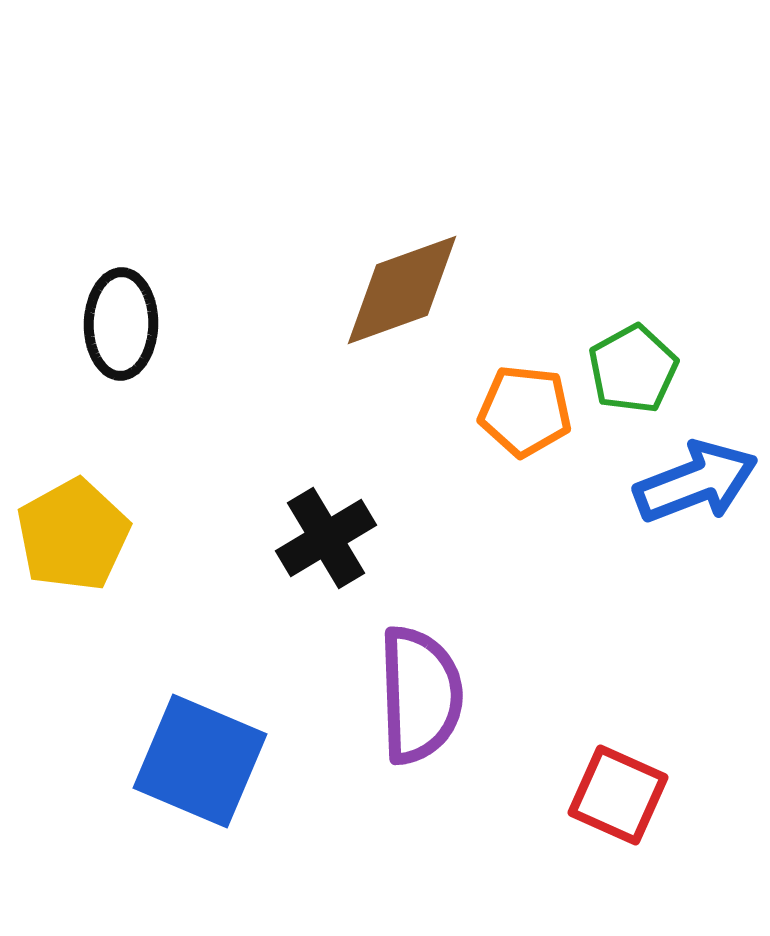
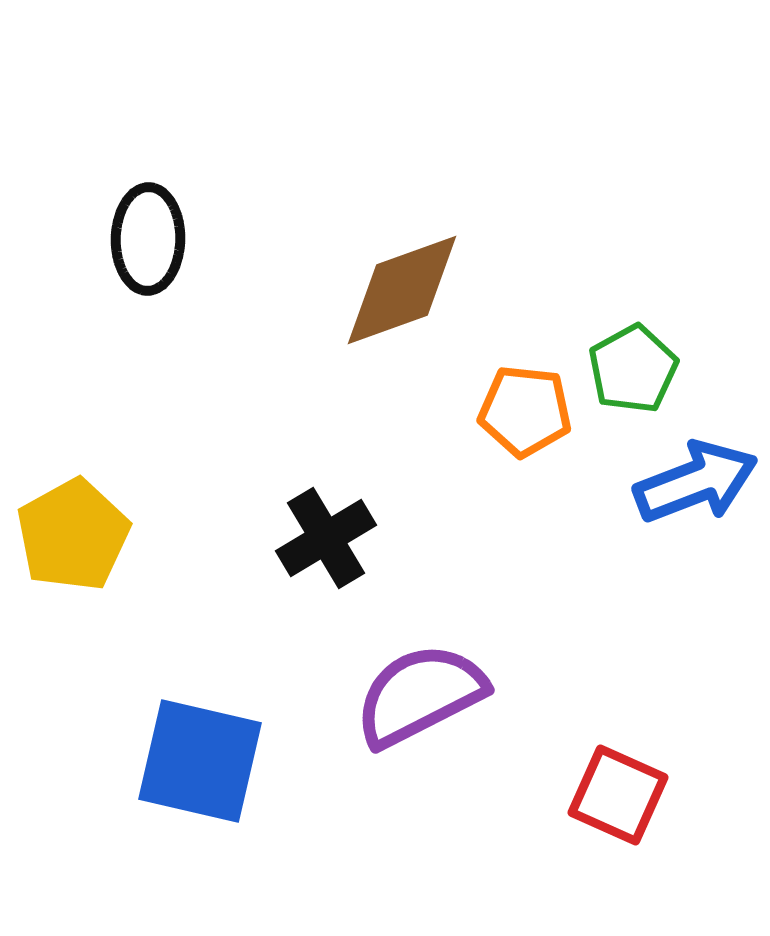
black ellipse: moved 27 px right, 85 px up
purple semicircle: rotated 115 degrees counterclockwise
blue square: rotated 10 degrees counterclockwise
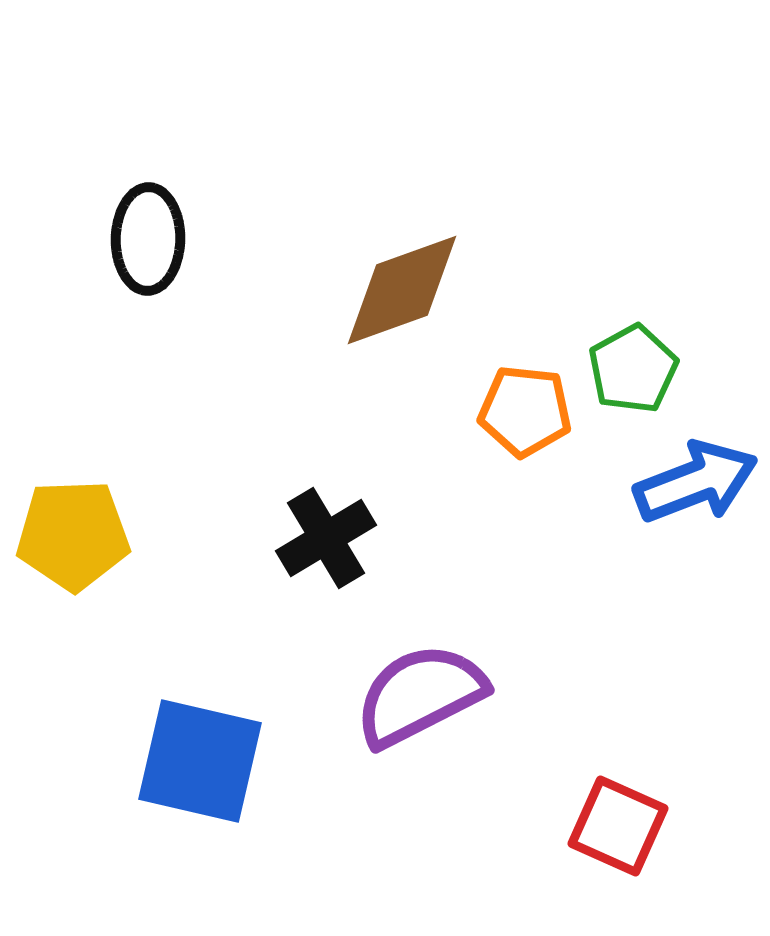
yellow pentagon: rotated 27 degrees clockwise
red square: moved 31 px down
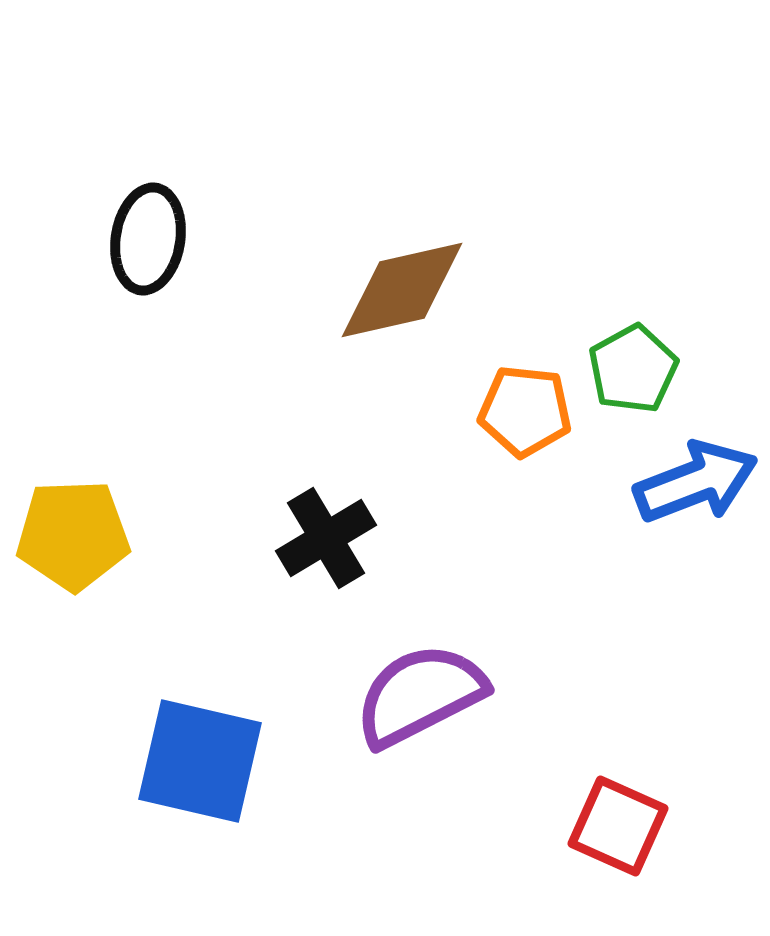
black ellipse: rotated 8 degrees clockwise
brown diamond: rotated 7 degrees clockwise
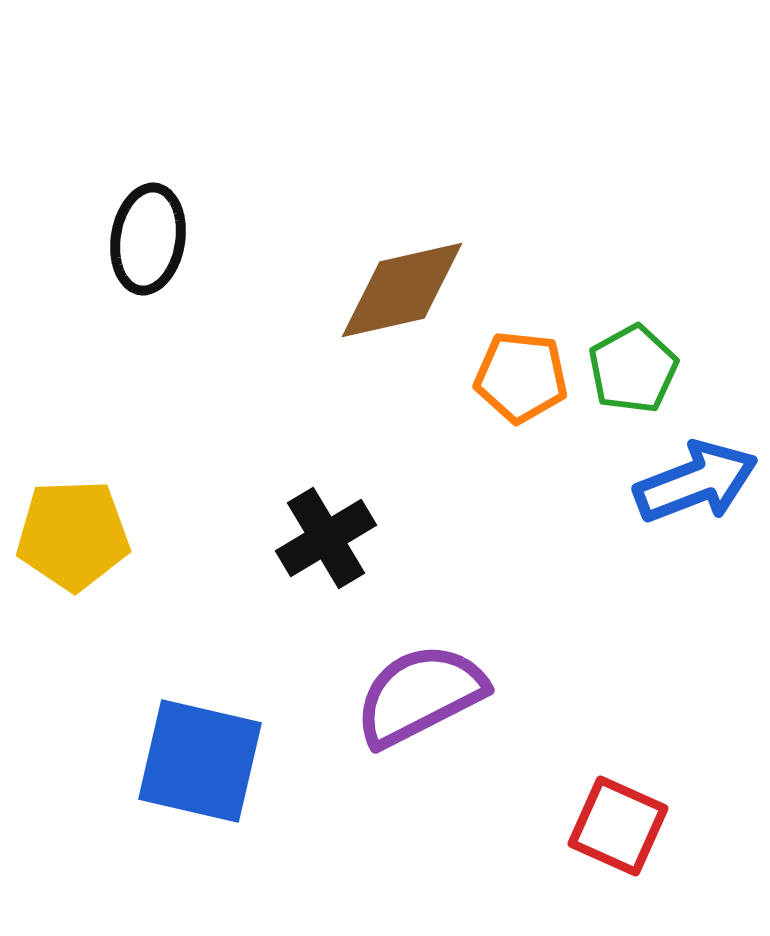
orange pentagon: moved 4 px left, 34 px up
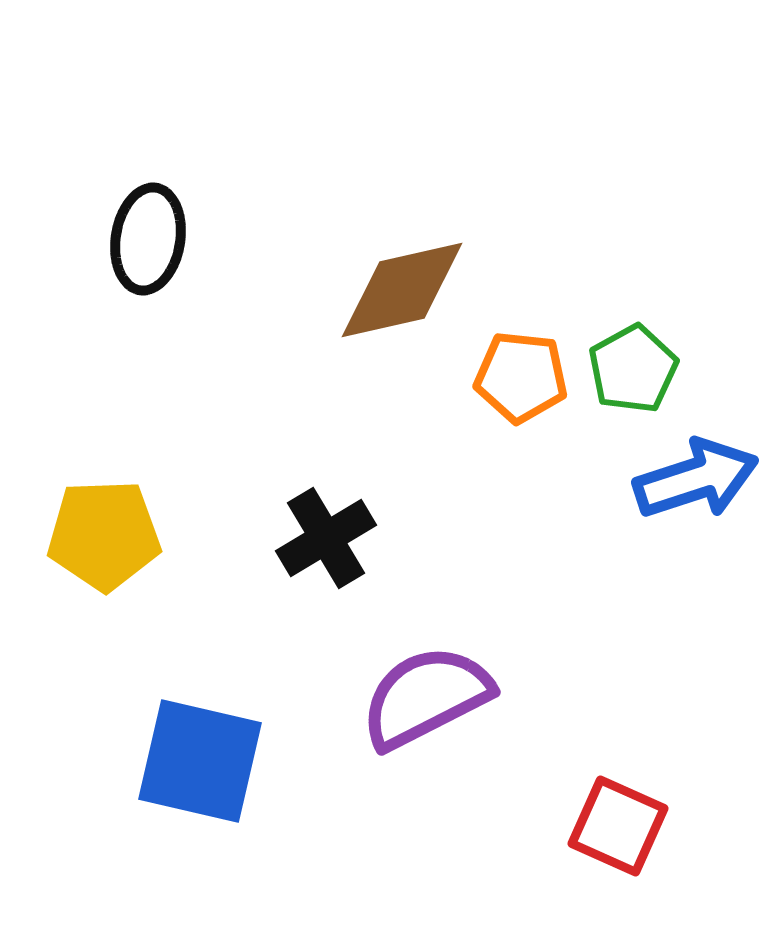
blue arrow: moved 3 px up; rotated 3 degrees clockwise
yellow pentagon: moved 31 px right
purple semicircle: moved 6 px right, 2 px down
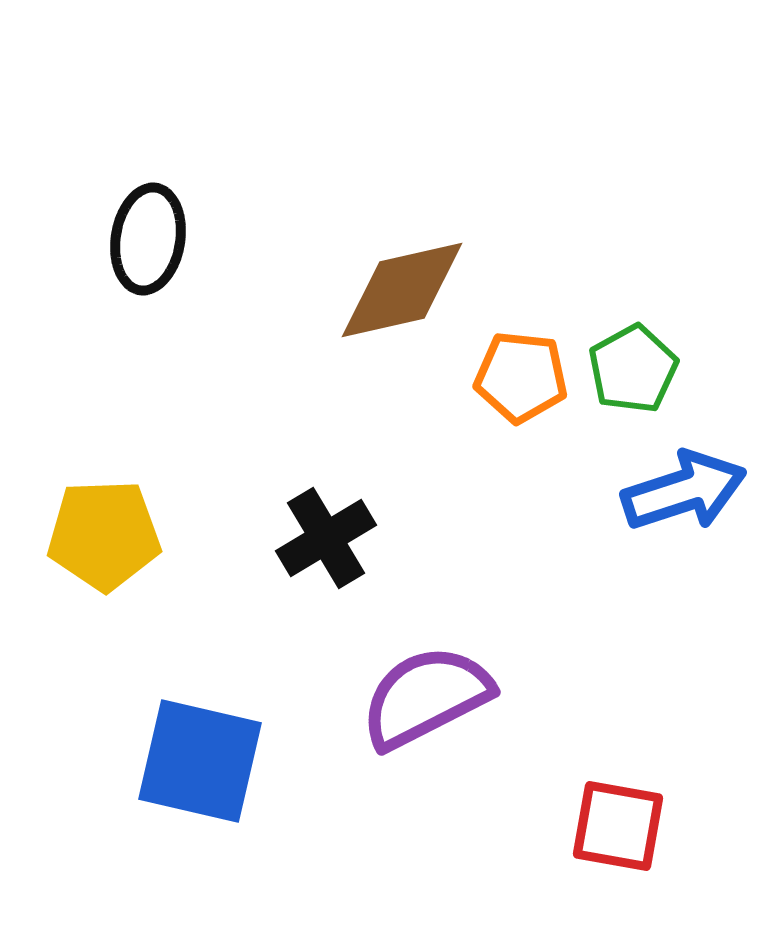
blue arrow: moved 12 px left, 12 px down
red square: rotated 14 degrees counterclockwise
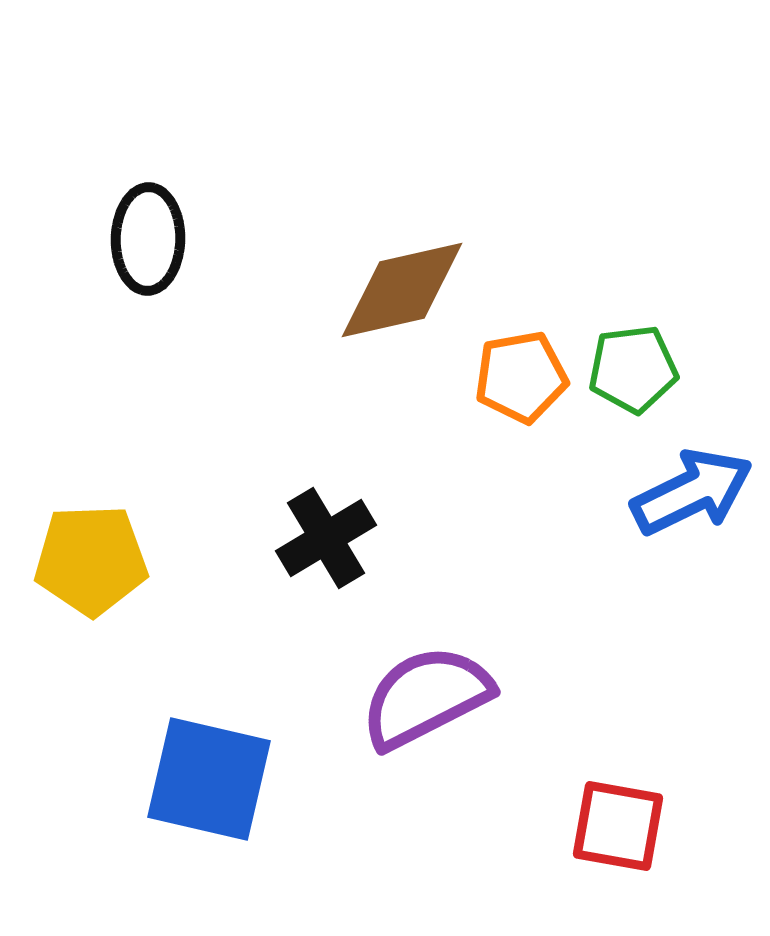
black ellipse: rotated 8 degrees counterclockwise
green pentagon: rotated 22 degrees clockwise
orange pentagon: rotated 16 degrees counterclockwise
blue arrow: moved 8 px right, 1 px down; rotated 8 degrees counterclockwise
yellow pentagon: moved 13 px left, 25 px down
blue square: moved 9 px right, 18 px down
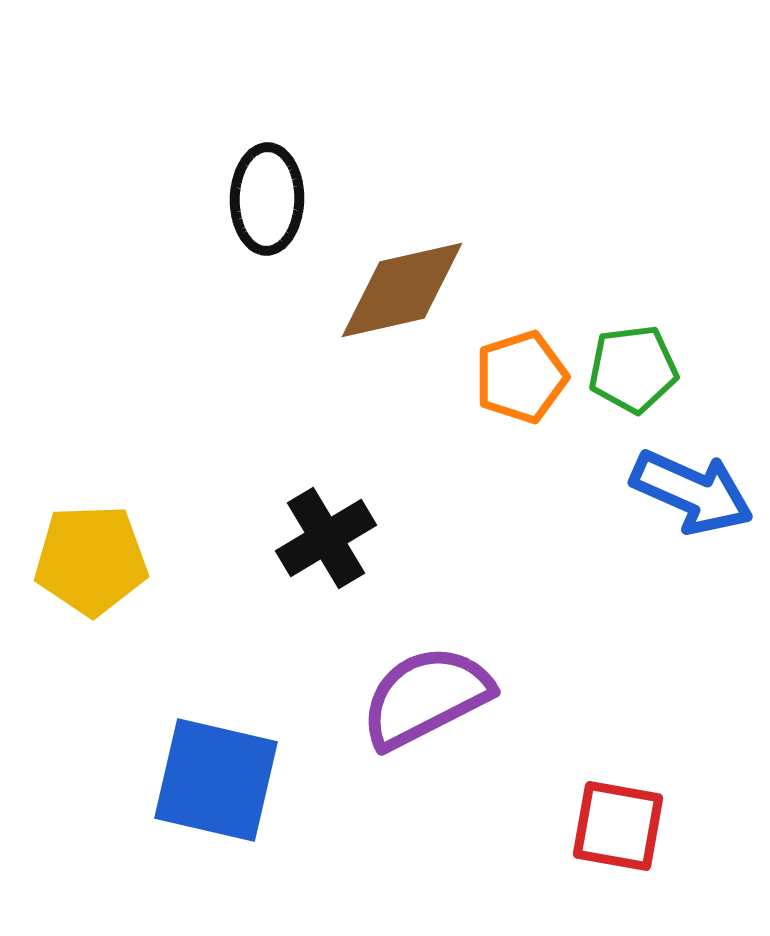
black ellipse: moved 119 px right, 40 px up
orange pentagon: rotated 8 degrees counterclockwise
blue arrow: rotated 50 degrees clockwise
blue square: moved 7 px right, 1 px down
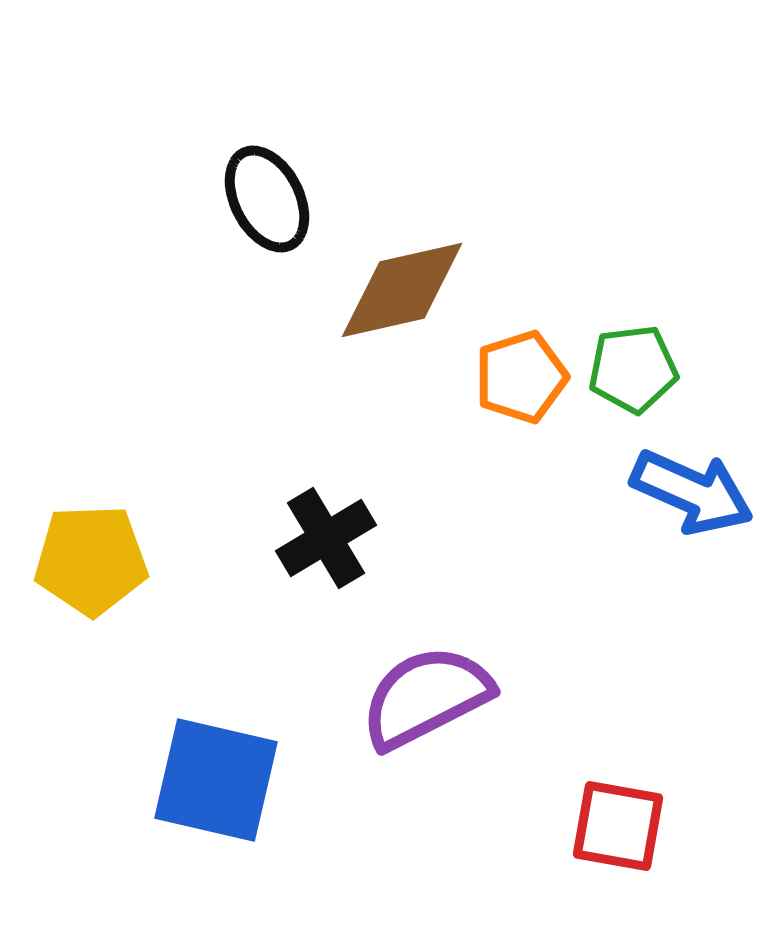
black ellipse: rotated 28 degrees counterclockwise
